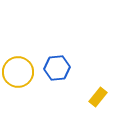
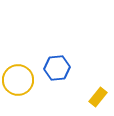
yellow circle: moved 8 px down
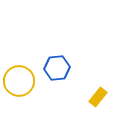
yellow circle: moved 1 px right, 1 px down
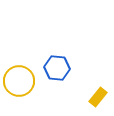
blue hexagon: rotated 10 degrees clockwise
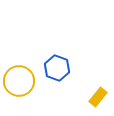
blue hexagon: rotated 15 degrees clockwise
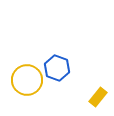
yellow circle: moved 8 px right, 1 px up
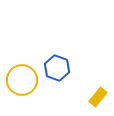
yellow circle: moved 5 px left
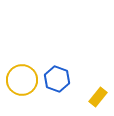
blue hexagon: moved 11 px down
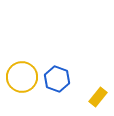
yellow circle: moved 3 px up
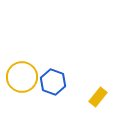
blue hexagon: moved 4 px left, 3 px down
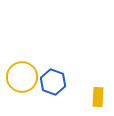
yellow rectangle: rotated 36 degrees counterclockwise
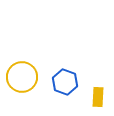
blue hexagon: moved 12 px right
